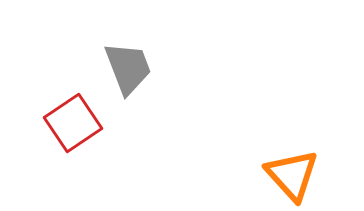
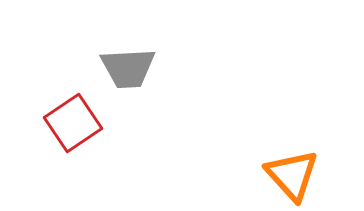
gray trapezoid: rotated 108 degrees clockwise
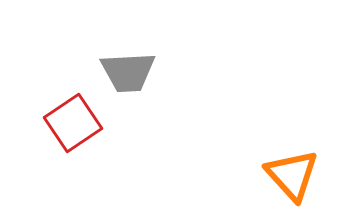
gray trapezoid: moved 4 px down
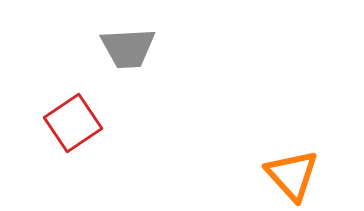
gray trapezoid: moved 24 px up
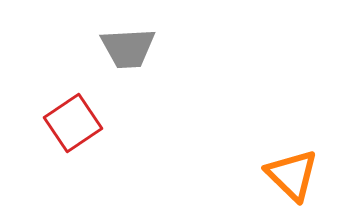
orange triangle: rotated 4 degrees counterclockwise
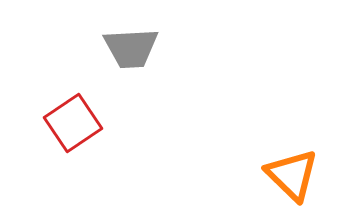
gray trapezoid: moved 3 px right
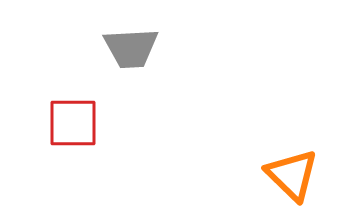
red square: rotated 34 degrees clockwise
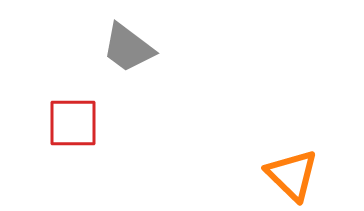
gray trapezoid: moved 3 px left; rotated 40 degrees clockwise
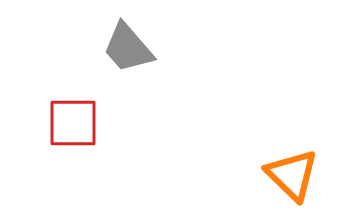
gray trapezoid: rotated 12 degrees clockwise
